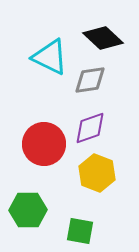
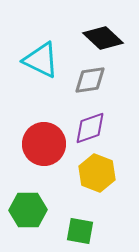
cyan triangle: moved 9 px left, 3 px down
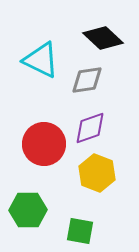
gray diamond: moved 3 px left
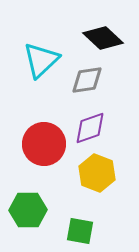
cyan triangle: rotated 51 degrees clockwise
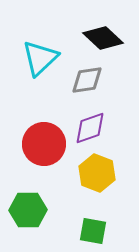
cyan triangle: moved 1 px left, 2 px up
green square: moved 13 px right
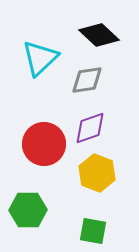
black diamond: moved 4 px left, 3 px up
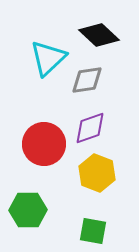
cyan triangle: moved 8 px right
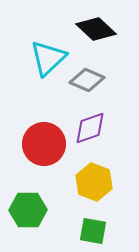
black diamond: moved 3 px left, 6 px up
gray diamond: rotated 32 degrees clockwise
yellow hexagon: moved 3 px left, 9 px down
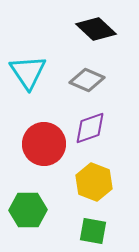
cyan triangle: moved 20 px left, 14 px down; rotated 21 degrees counterclockwise
